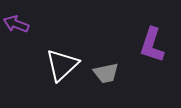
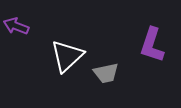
purple arrow: moved 2 px down
white triangle: moved 5 px right, 9 px up
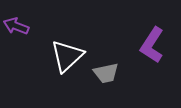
purple L-shape: rotated 15 degrees clockwise
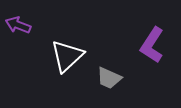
purple arrow: moved 2 px right, 1 px up
gray trapezoid: moved 3 px right, 5 px down; rotated 36 degrees clockwise
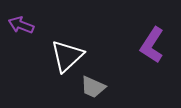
purple arrow: moved 3 px right
gray trapezoid: moved 16 px left, 9 px down
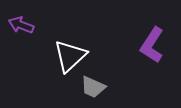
white triangle: moved 3 px right
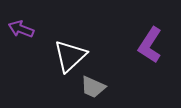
purple arrow: moved 4 px down
purple L-shape: moved 2 px left
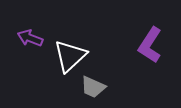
purple arrow: moved 9 px right, 9 px down
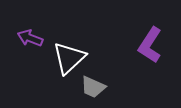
white triangle: moved 1 px left, 2 px down
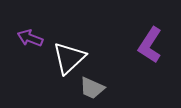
gray trapezoid: moved 1 px left, 1 px down
